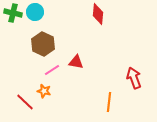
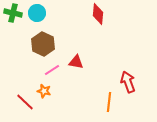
cyan circle: moved 2 px right, 1 px down
red arrow: moved 6 px left, 4 px down
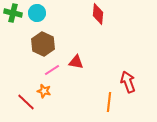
red line: moved 1 px right
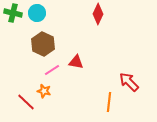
red diamond: rotated 20 degrees clockwise
red arrow: moved 1 px right; rotated 25 degrees counterclockwise
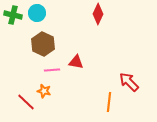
green cross: moved 2 px down
pink line: rotated 28 degrees clockwise
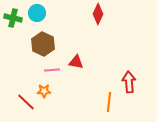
green cross: moved 3 px down
red arrow: rotated 40 degrees clockwise
orange star: rotated 16 degrees counterclockwise
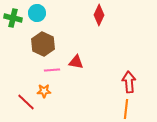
red diamond: moved 1 px right, 1 px down
orange line: moved 17 px right, 7 px down
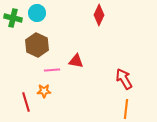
brown hexagon: moved 6 px left, 1 px down
red triangle: moved 1 px up
red arrow: moved 5 px left, 3 px up; rotated 25 degrees counterclockwise
red line: rotated 30 degrees clockwise
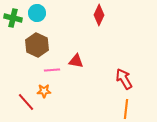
red line: rotated 24 degrees counterclockwise
